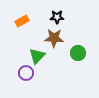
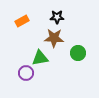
green triangle: moved 3 px right, 2 px down; rotated 36 degrees clockwise
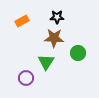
green triangle: moved 6 px right, 4 px down; rotated 48 degrees counterclockwise
purple circle: moved 5 px down
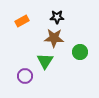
green circle: moved 2 px right, 1 px up
green triangle: moved 1 px left, 1 px up
purple circle: moved 1 px left, 2 px up
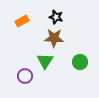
black star: moved 1 px left; rotated 16 degrees clockwise
green circle: moved 10 px down
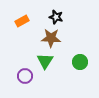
brown star: moved 3 px left
